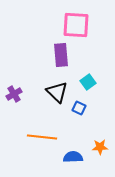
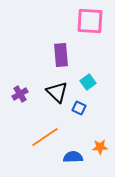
pink square: moved 14 px right, 4 px up
purple cross: moved 6 px right
orange line: moved 3 px right; rotated 40 degrees counterclockwise
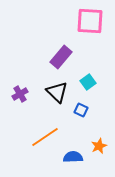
purple rectangle: moved 2 px down; rotated 45 degrees clockwise
blue square: moved 2 px right, 2 px down
orange star: moved 1 px left, 1 px up; rotated 21 degrees counterclockwise
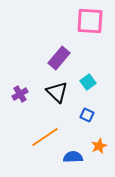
purple rectangle: moved 2 px left, 1 px down
blue square: moved 6 px right, 5 px down
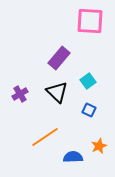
cyan square: moved 1 px up
blue square: moved 2 px right, 5 px up
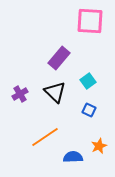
black triangle: moved 2 px left
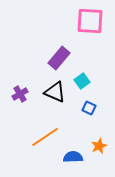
cyan square: moved 6 px left
black triangle: rotated 20 degrees counterclockwise
blue square: moved 2 px up
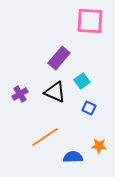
orange star: rotated 28 degrees clockwise
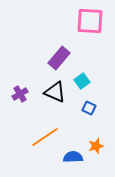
orange star: moved 3 px left; rotated 21 degrees counterclockwise
